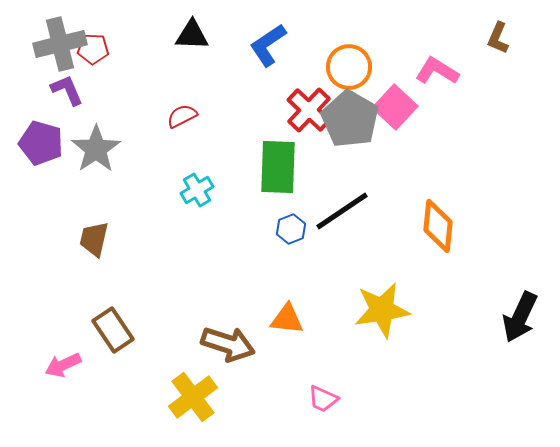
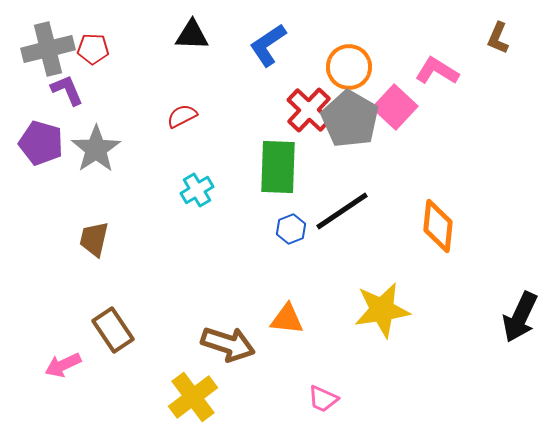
gray cross: moved 12 px left, 5 px down
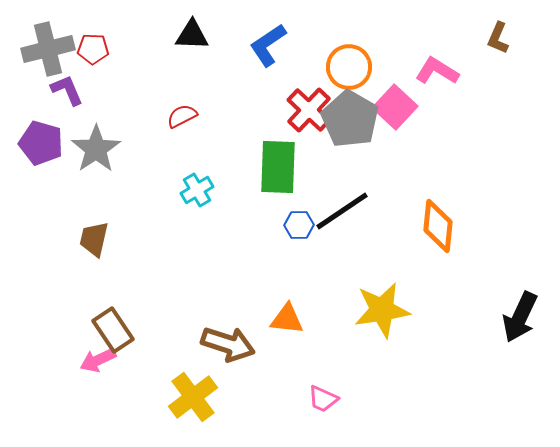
blue hexagon: moved 8 px right, 4 px up; rotated 20 degrees clockwise
pink arrow: moved 35 px right, 5 px up
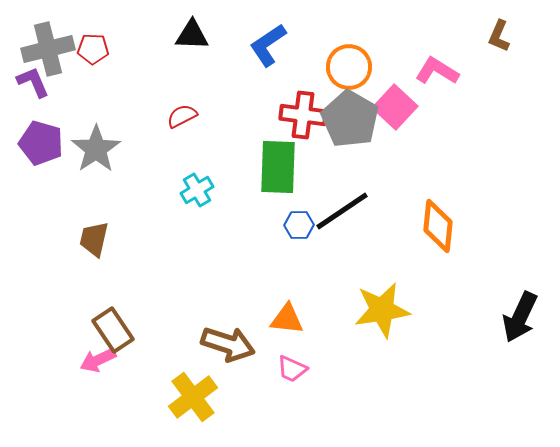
brown L-shape: moved 1 px right, 2 px up
purple L-shape: moved 34 px left, 8 px up
red cross: moved 6 px left, 5 px down; rotated 36 degrees counterclockwise
pink trapezoid: moved 31 px left, 30 px up
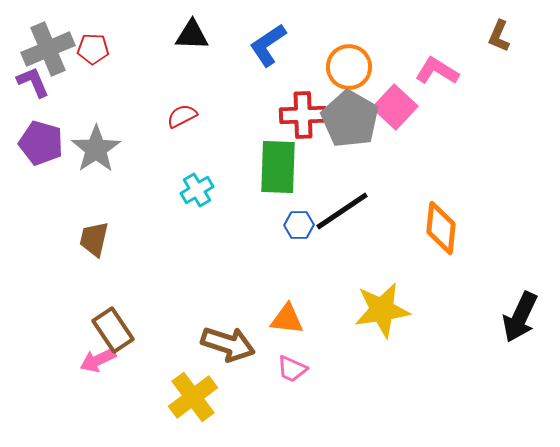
gray cross: rotated 9 degrees counterclockwise
red cross: rotated 9 degrees counterclockwise
orange diamond: moved 3 px right, 2 px down
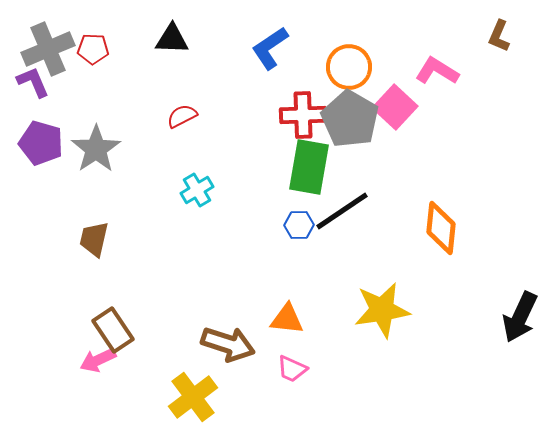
black triangle: moved 20 px left, 4 px down
blue L-shape: moved 2 px right, 3 px down
green rectangle: moved 31 px right; rotated 8 degrees clockwise
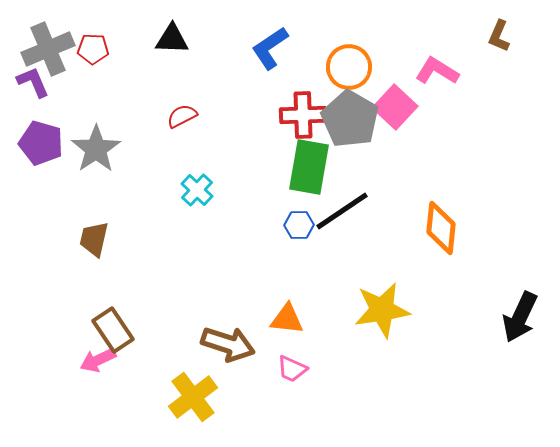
cyan cross: rotated 16 degrees counterclockwise
